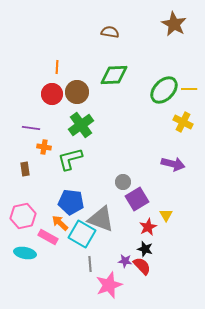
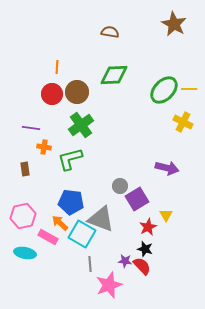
purple arrow: moved 6 px left, 4 px down
gray circle: moved 3 px left, 4 px down
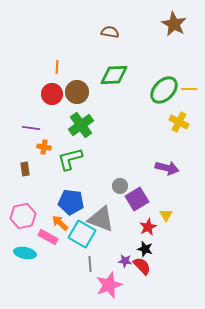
yellow cross: moved 4 px left
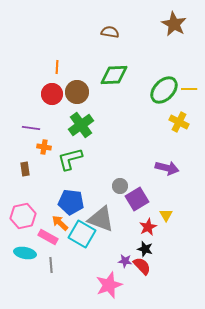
gray line: moved 39 px left, 1 px down
